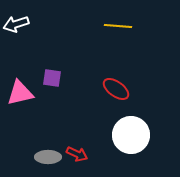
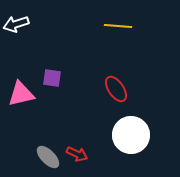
red ellipse: rotated 20 degrees clockwise
pink triangle: moved 1 px right, 1 px down
gray ellipse: rotated 45 degrees clockwise
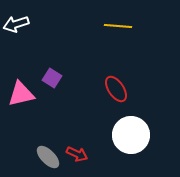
purple square: rotated 24 degrees clockwise
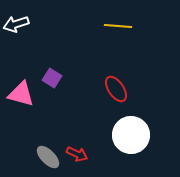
pink triangle: rotated 28 degrees clockwise
